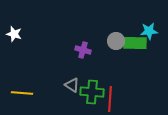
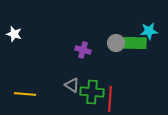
gray circle: moved 2 px down
yellow line: moved 3 px right, 1 px down
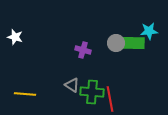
white star: moved 1 px right, 3 px down
green rectangle: moved 2 px left
red line: rotated 15 degrees counterclockwise
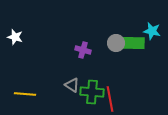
cyan star: moved 3 px right; rotated 18 degrees clockwise
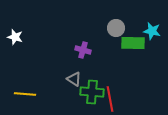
gray circle: moved 15 px up
gray triangle: moved 2 px right, 6 px up
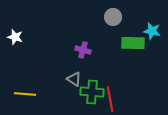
gray circle: moved 3 px left, 11 px up
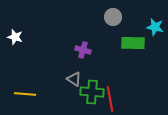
cyan star: moved 3 px right, 4 px up
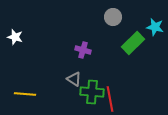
green rectangle: rotated 45 degrees counterclockwise
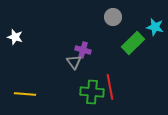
gray triangle: moved 17 px up; rotated 21 degrees clockwise
red line: moved 12 px up
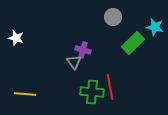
white star: moved 1 px right, 1 px down
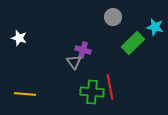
white star: moved 3 px right
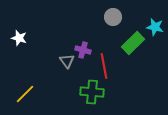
gray triangle: moved 7 px left, 1 px up
red line: moved 6 px left, 21 px up
yellow line: rotated 50 degrees counterclockwise
